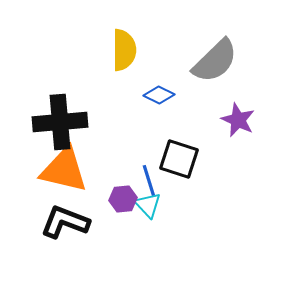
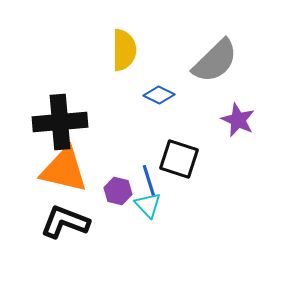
purple hexagon: moved 5 px left, 8 px up; rotated 20 degrees clockwise
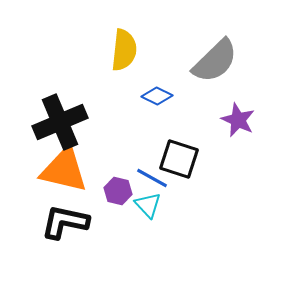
yellow semicircle: rotated 6 degrees clockwise
blue diamond: moved 2 px left, 1 px down
black cross: rotated 18 degrees counterclockwise
blue line: moved 3 px right, 3 px up; rotated 44 degrees counterclockwise
black L-shape: rotated 9 degrees counterclockwise
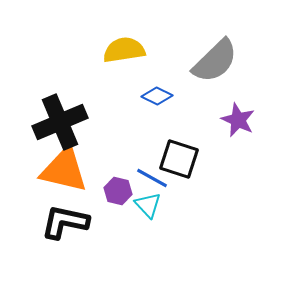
yellow semicircle: rotated 105 degrees counterclockwise
